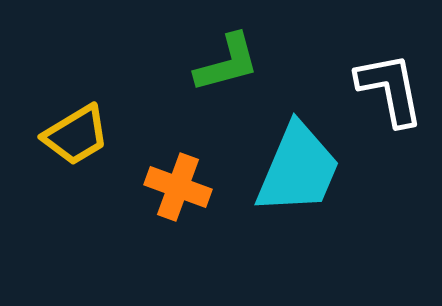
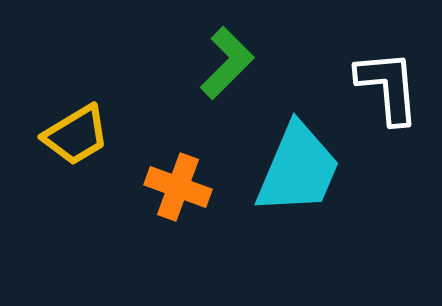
green L-shape: rotated 30 degrees counterclockwise
white L-shape: moved 2 px left, 2 px up; rotated 6 degrees clockwise
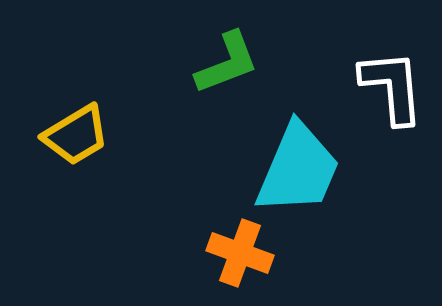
green L-shape: rotated 24 degrees clockwise
white L-shape: moved 4 px right
orange cross: moved 62 px right, 66 px down
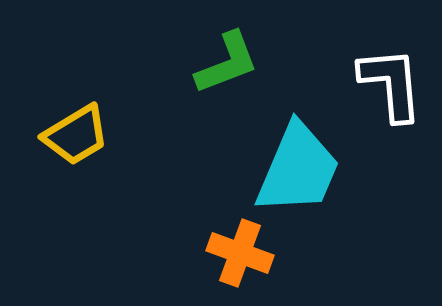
white L-shape: moved 1 px left, 3 px up
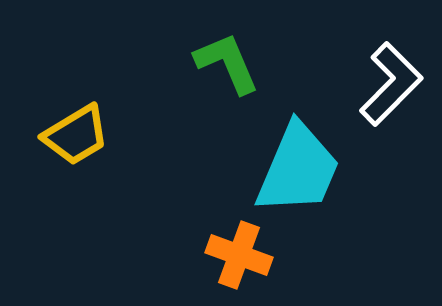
green L-shape: rotated 92 degrees counterclockwise
white L-shape: rotated 50 degrees clockwise
orange cross: moved 1 px left, 2 px down
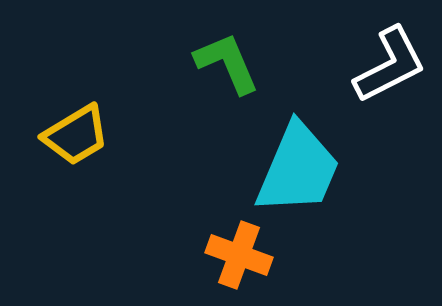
white L-shape: moved 1 px left, 19 px up; rotated 18 degrees clockwise
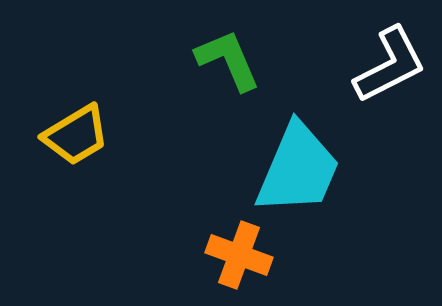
green L-shape: moved 1 px right, 3 px up
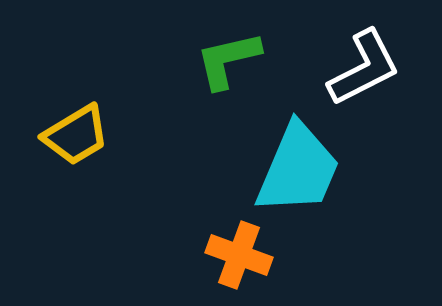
green L-shape: rotated 80 degrees counterclockwise
white L-shape: moved 26 px left, 3 px down
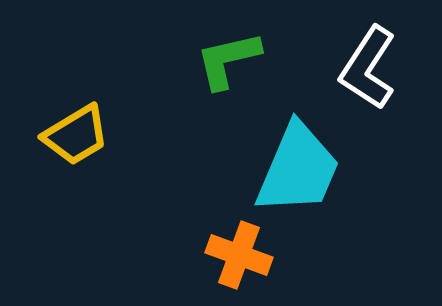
white L-shape: moved 4 px right; rotated 150 degrees clockwise
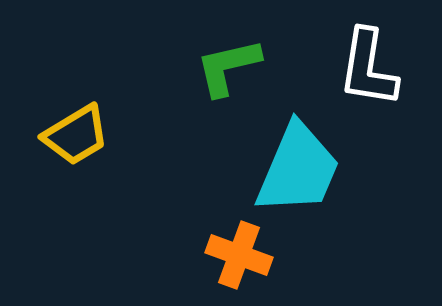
green L-shape: moved 7 px down
white L-shape: rotated 24 degrees counterclockwise
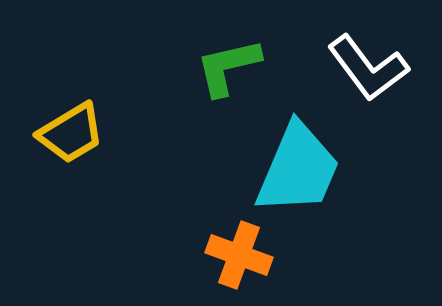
white L-shape: rotated 46 degrees counterclockwise
yellow trapezoid: moved 5 px left, 2 px up
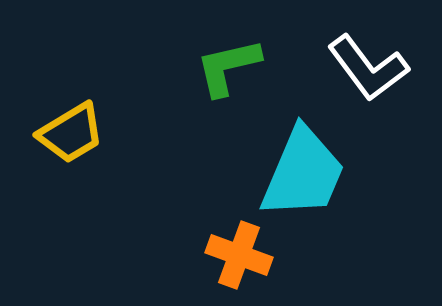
cyan trapezoid: moved 5 px right, 4 px down
